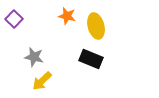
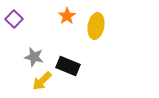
orange star: rotated 24 degrees clockwise
yellow ellipse: rotated 25 degrees clockwise
black rectangle: moved 23 px left, 7 px down
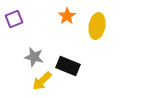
purple square: rotated 24 degrees clockwise
yellow ellipse: moved 1 px right
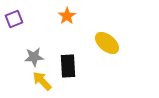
yellow ellipse: moved 10 px right, 17 px down; rotated 60 degrees counterclockwise
gray star: rotated 18 degrees counterclockwise
black rectangle: rotated 65 degrees clockwise
yellow arrow: rotated 90 degrees clockwise
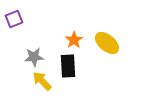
orange star: moved 7 px right, 24 px down
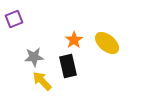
black rectangle: rotated 10 degrees counterclockwise
